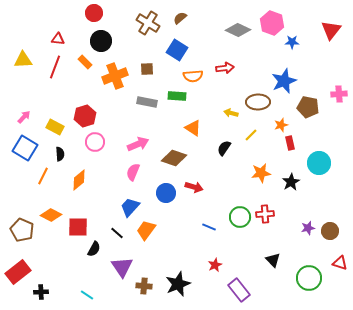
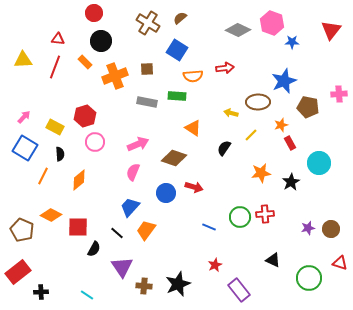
red rectangle at (290, 143): rotated 16 degrees counterclockwise
brown circle at (330, 231): moved 1 px right, 2 px up
black triangle at (273, 260): rotated 21 degrees counterclockwise
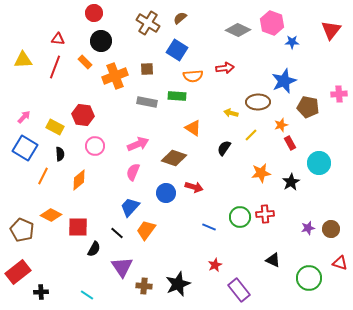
red hexagon at (85, 116): moved 2 px left, 1 px up; rotated 25 degrees clockwise
pink circle at (95, 142): moved 4 px down
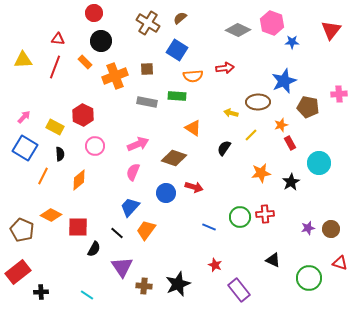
red hexagon at (83, 115): rotated 20 degrees clockwise
red star at (215, 265): rotated 24 degrees counterclockwise
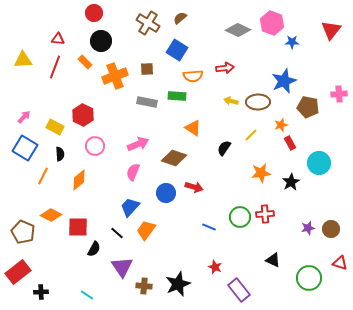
yellow arrow at (231, 113): moved 12 px up
brown pentagon at (22, 230): moved 1 px right, 2 px down
red star at (215, 265): moved 2 px down
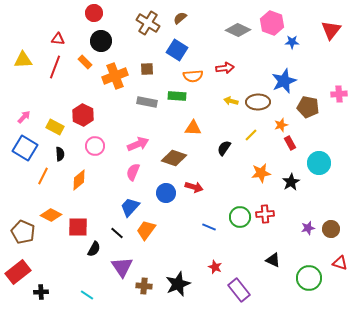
orange triangle at (193, 128): rotated 30 degrees counterclockwise
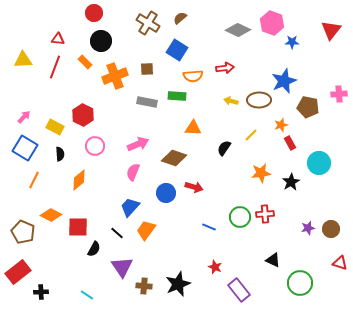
brown ellipse at (258, 102): moved 1 px right, 2 px up
orange line at (43, 176): moved 9 px left, 4 px down
green circle at (309, 278): moved 9 px left, 5 px down
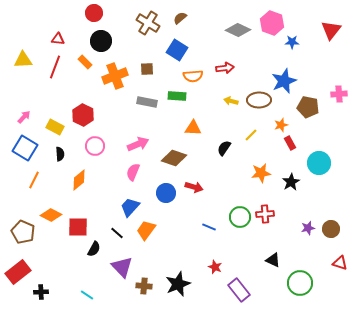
purple triangle at (122, 267): rotated 10 degrees counterclockwise
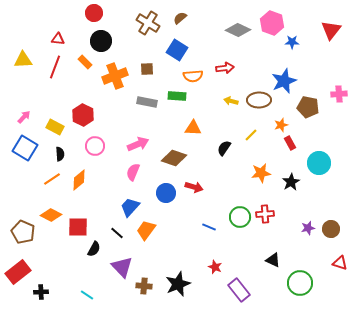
orange line at (34, 180): moved 18 px right, 1 px up; rotated 30 degrees clockwise
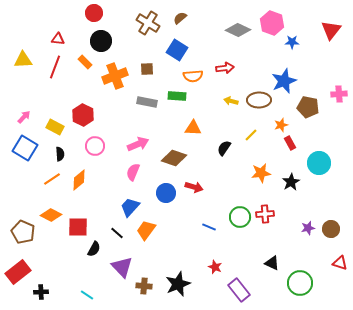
black triangle at (273, 260): moved 1 px left, 3 px down
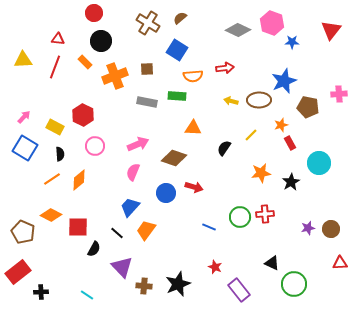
red triangle at (340, 263): rotated 21 degrees counterclockwise
green circle at (300, 283): moved 6 px left, 1 px down
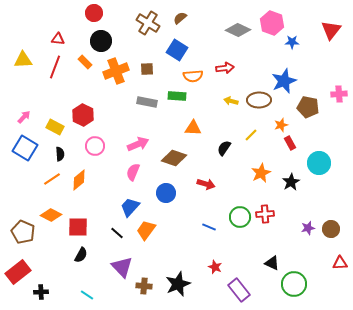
orange cross at (115, 76): moved 1 px right, 5 px up
orange star at (261, 173): rotated 18 degrees counterclockwise
red arrow at (194, 187): moved 12 px right, 3 px up
black semicircle at (94, 249): moved 13 px left, 6 px down
